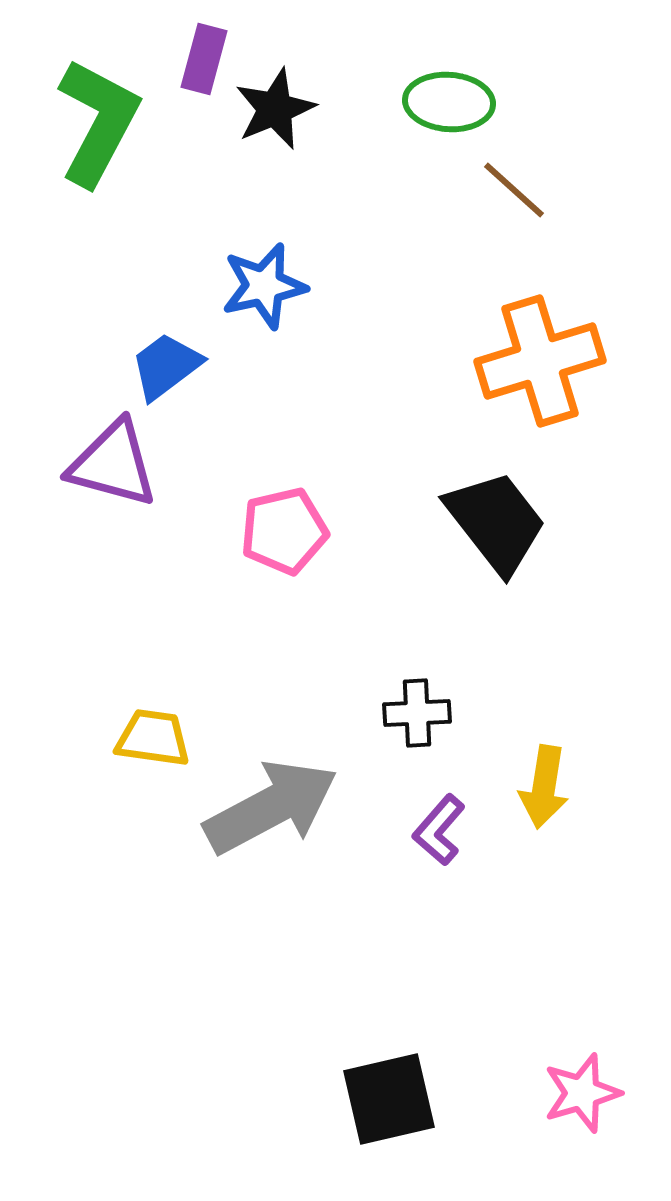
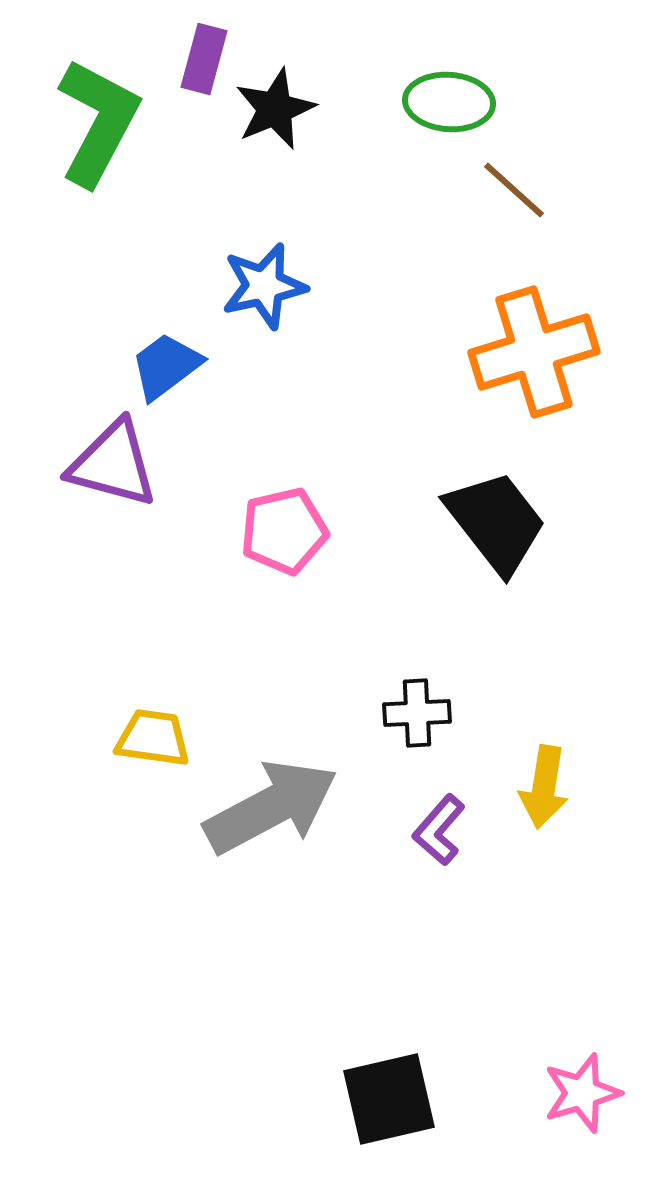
orange cross: moved 6 px left, 9 px up
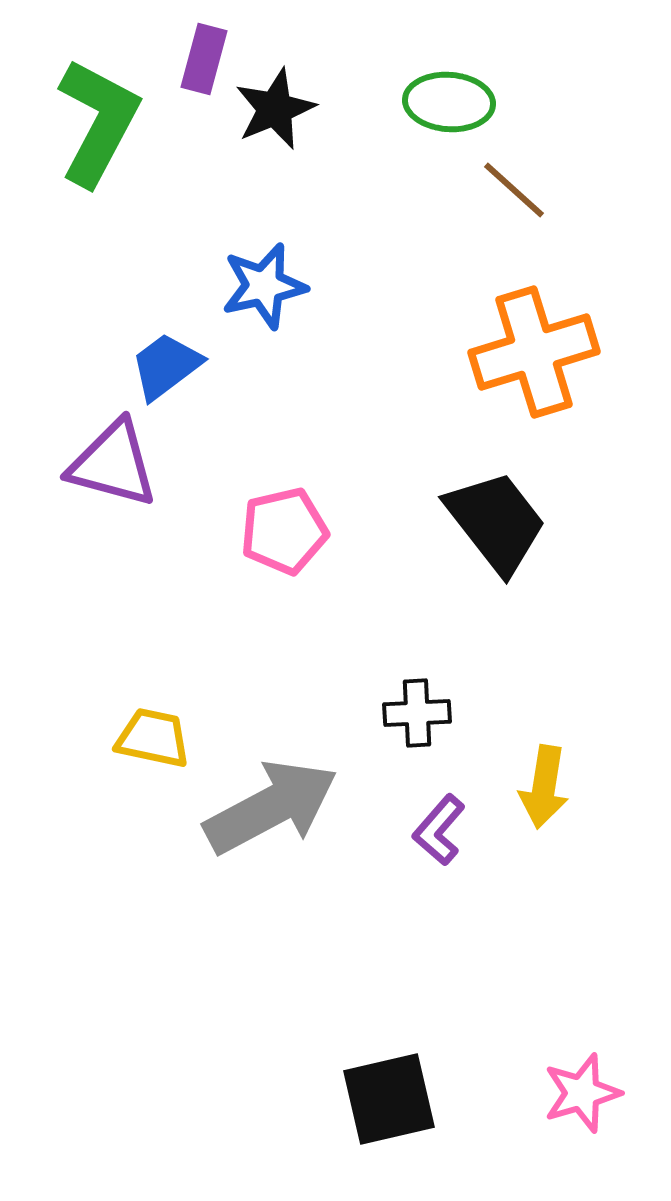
yellow trapezoid: rotated 4 degrees clockwise
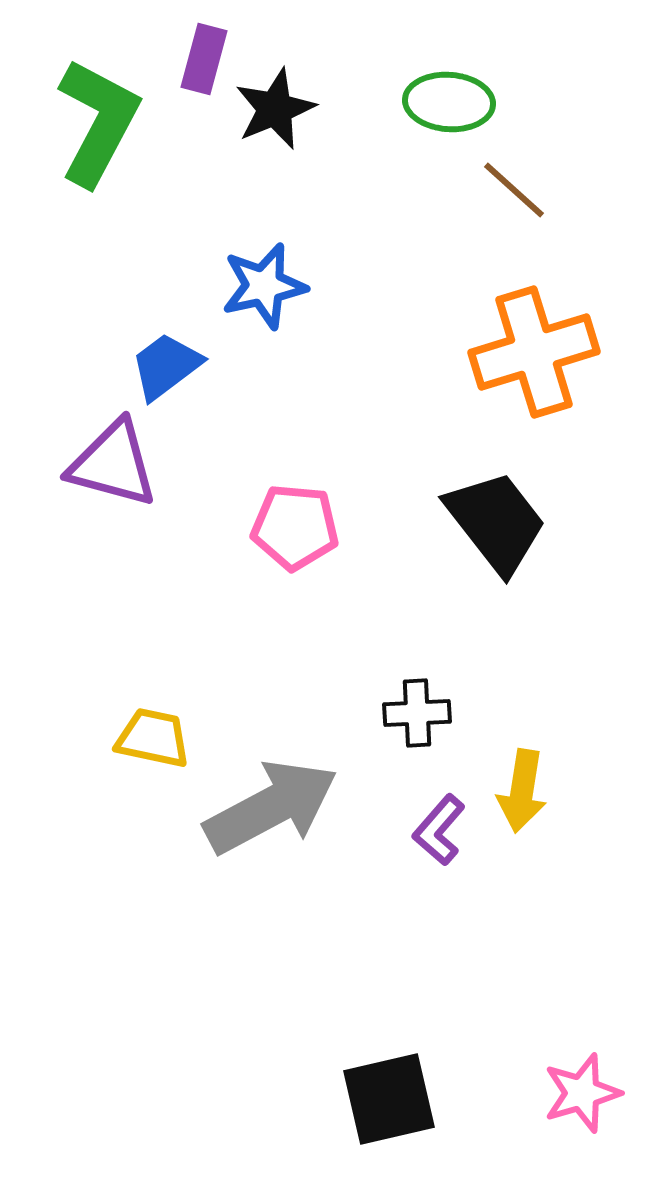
pink pentagon: moved 11 px right, 4 px up; rotated 18 degrees clockwise
yellow arrow: moved 22 px left, 4 px down
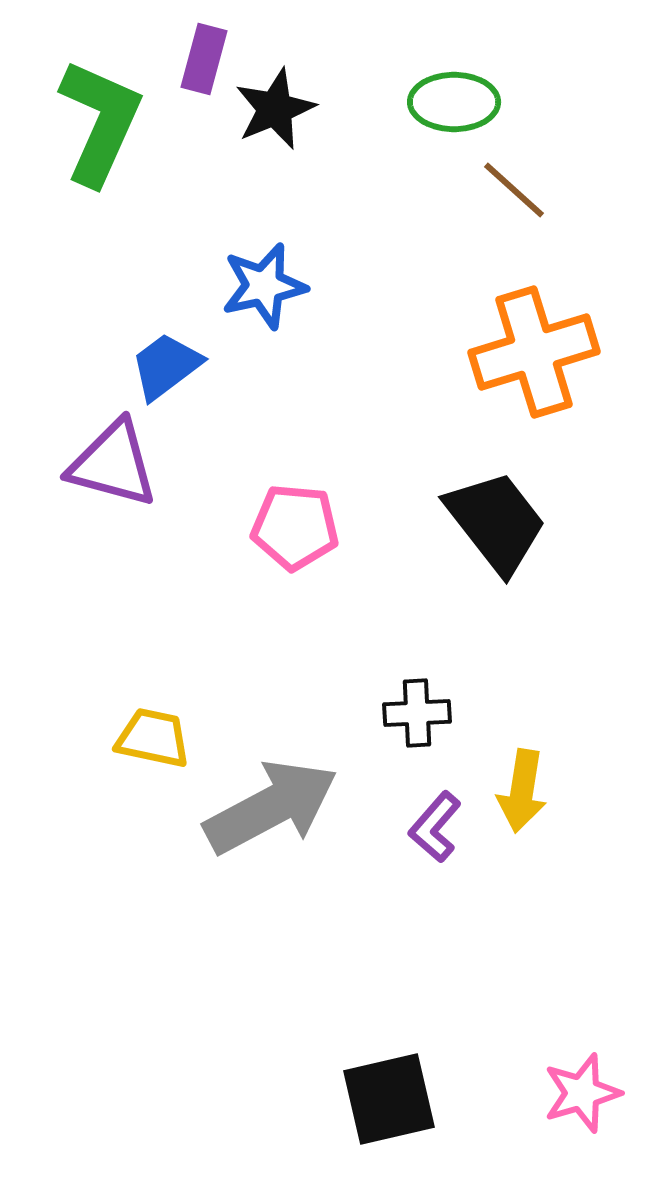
green ellipse: moved 5 px right; rotated 4 degrees counterclockwise
green L-shape: moved 2 px right; rotated 4 degrees counterclockwise
purple L-shape: moved 4 px left, 3 px up
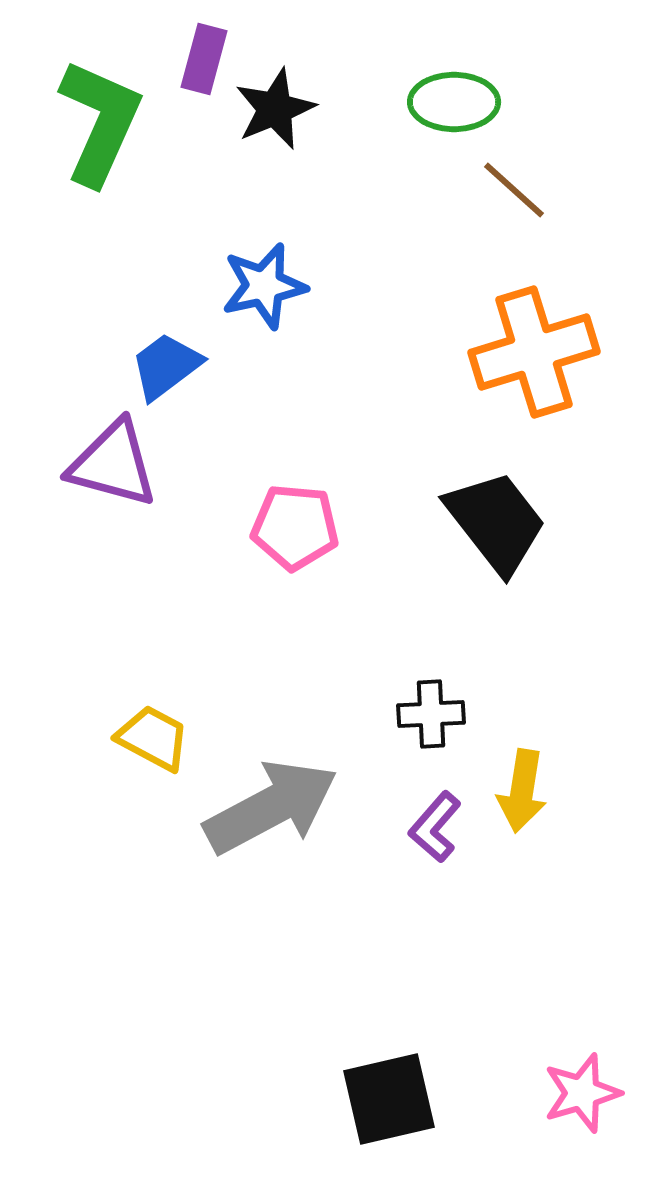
black cross: moved 14 px right, 1 px down
yellow trapezoid: rotated 16 degrees clockwise
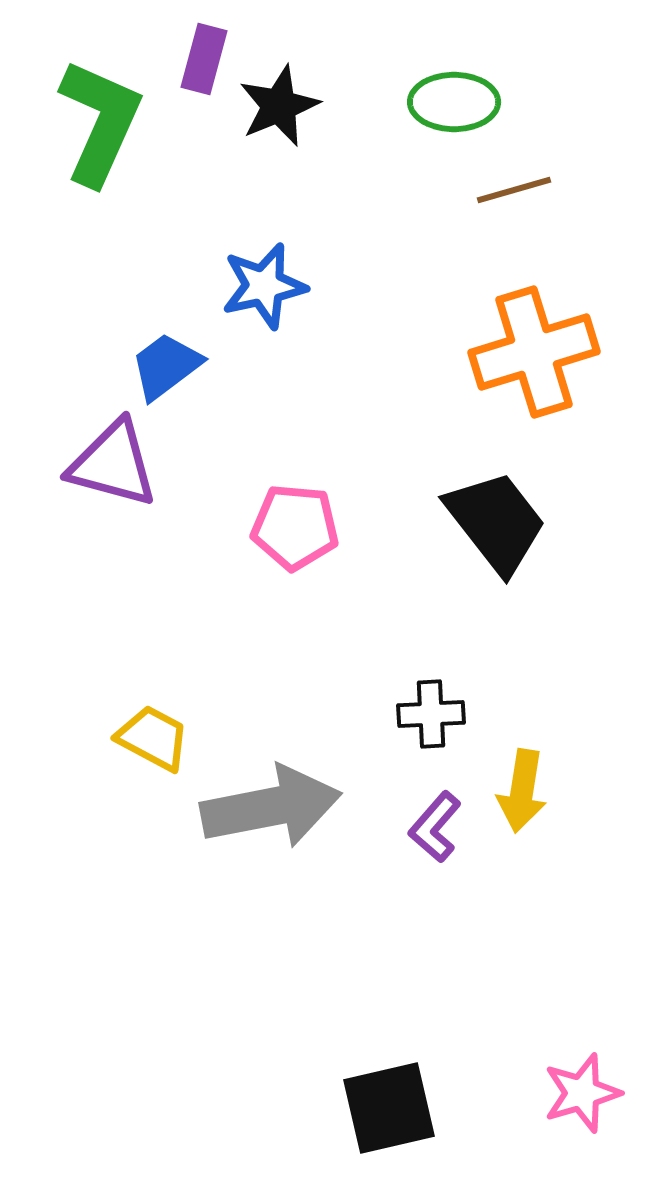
black star: moved 4 px right, 3 px up
brown line: rotated 58 degrees counterclockwise
gray arrow: rotated 17 degrees clockwise
black square: moved 9 px down
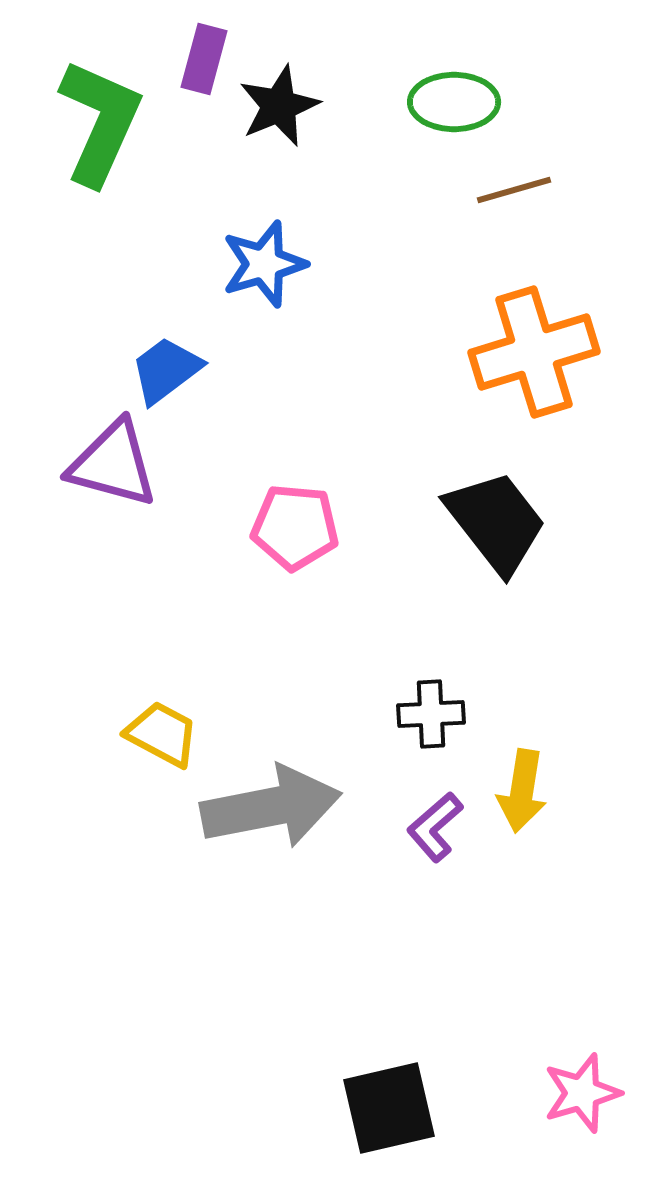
blue star: moved 22 px up; rotated 4 degrees counterclockwise
blue trapezoid: moved 4 px down
yellow trapezoid: moved 9 px right, 4 px up
purple L-shape: rotated 8 degrees clockwise
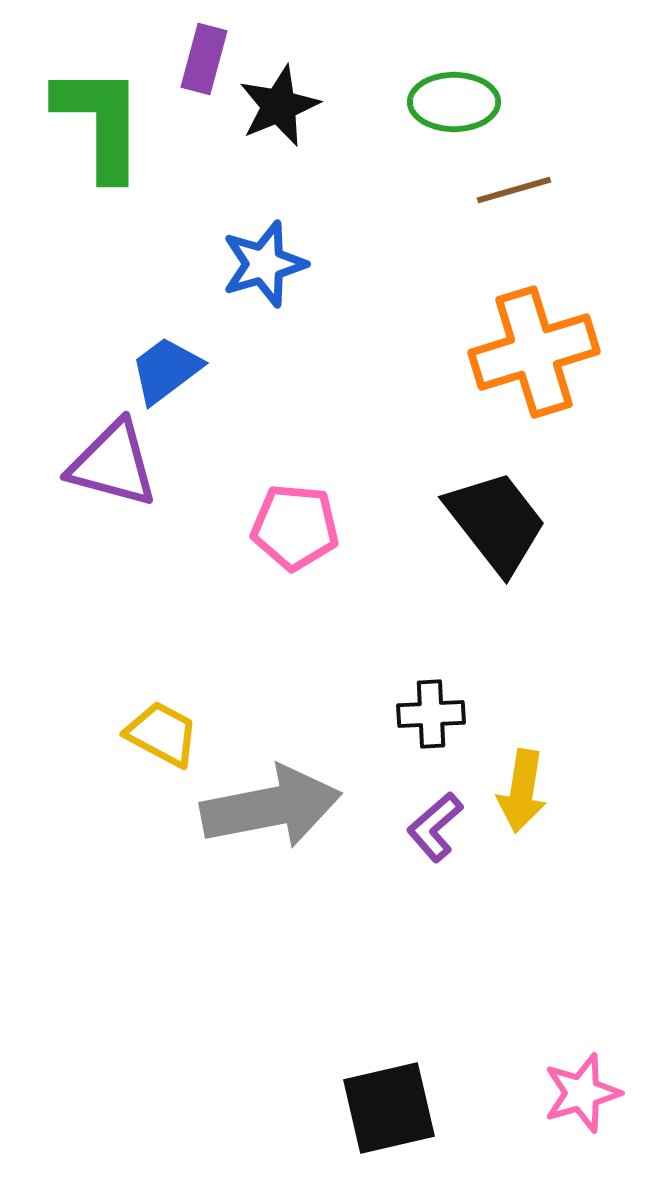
green L-shape: rotated 24 degrees counterclockwise
